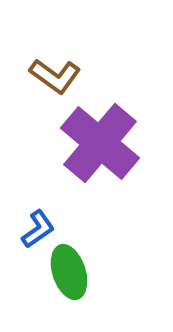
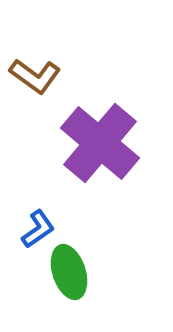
brown L-shape: moved 20 px left
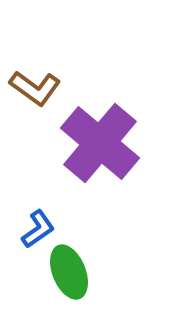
brown L-shape: moved 12 px down
green ellipse: rotated 4 degrees counterclockwise
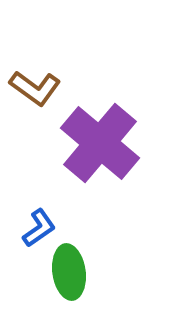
blue L-shape: moved 1 px right, 1 px up
green ellipse: rotated 14 degrees clockwise
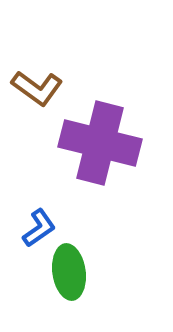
brown L-shape: moved 2 px right
purple cross: rotated 26 degrees counterclockwise
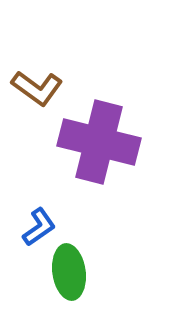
purple cross: moved 1 px left, 1 px up
blue L-shape: moved 1 px up
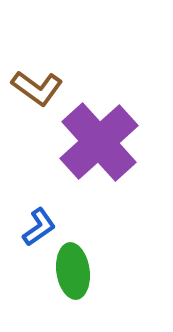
purple cross: rotated 34 degrees clockwise
green ellipse: moved 4 px right, 1 px up
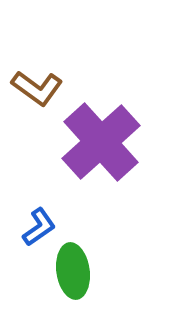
purple cross: moved 2 px right
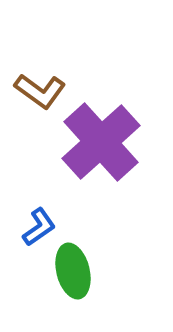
brown L-shape: moved 3 px right, 3 px down
green ellipse: rotated 6 degrees counterclockwise
